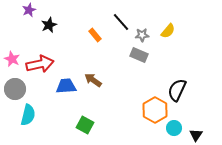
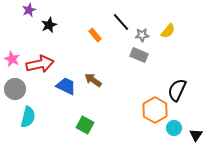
blue trapezoid: rotated 30 degrees clockwise
cyan semicircle: moved 2 px down
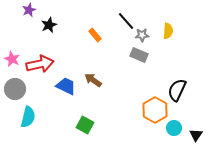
black line: moved 5 px right, 1 px up
yellow semicircle: rotated 35 degrees counterclockwise
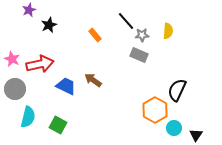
green square: moved 27 px left
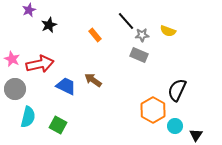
yellow semicircle: rotated 105 degrees clockwise
orange hexagon: moved 2 px left
cyan circle: moved 1 px right, 2 px up
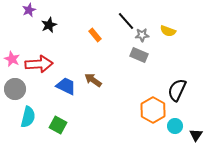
red arrow: moved 1 px left; rotated 8 degrees clockwise
